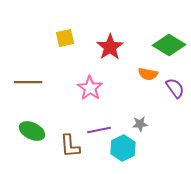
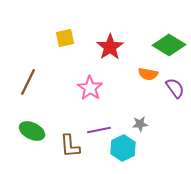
brown line: rotated 64 degrees counterclockwise
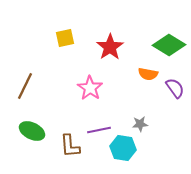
brown line: moved 3 px left, 4 px down
cyan hexagon: rotated 25 degrees counterclockwise
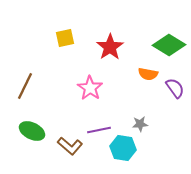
brown L-shape: rotated 45 degrees counterclockwise
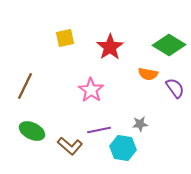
pink star: moved 1 px right, 2 px down
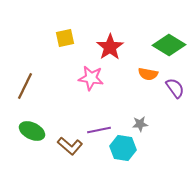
pink star: moved 12 px up; rotated 25 degrees counterclockwise
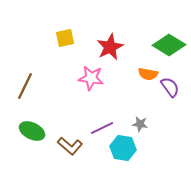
red star: rotated 8 degrees clockwise
purple semicircle: moved 5 px left, 1 px up
gray star: rotated 14 degrees clockwise
purple line: moved 3 px right, 2 px up; rotated 15 degrees counterclockwise
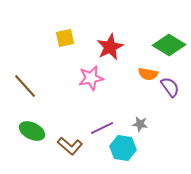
pink star: rotated 20 degrees counterclockwise
brown line: rotated 68 degrees counterclockwise
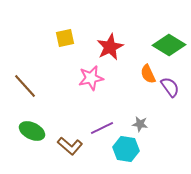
orange semicircle: rotated 54 degrees clockwise
cyan hexagon: moved 3 px right, 1 px down
